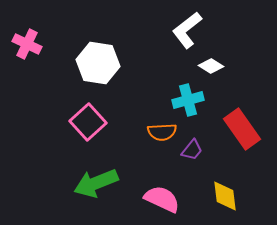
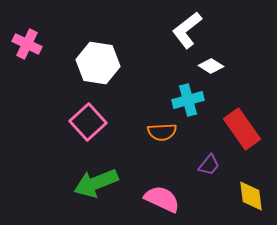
purple trapezoid: moved 17 px right, 15 px down
yellow diamond: moved 26 px right
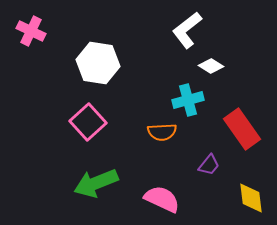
pink cross: moved 4 px right, 13 px up
yellow diamond: moved 2 px down
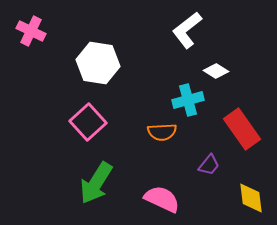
white diamond: moved 5 px right, 5 px down
green arrow: rotated 36 degrees counterclockwise
